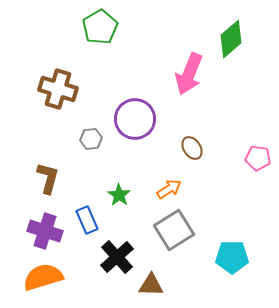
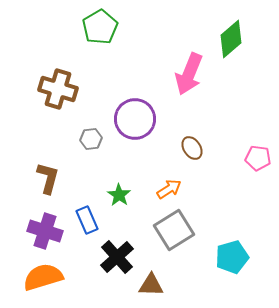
cyan pentagon: rotated 16 degrees counterclockwise
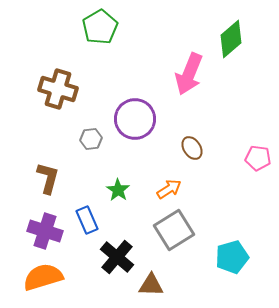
green star: moved 1 px left, 5 px up
black cross: rotated 8 degrees counterclockwise
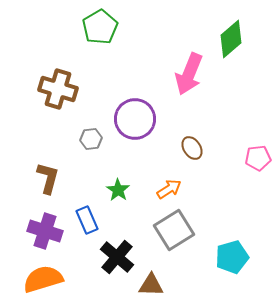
pink pentagon: rotated 15 degrees counterclockwise
orange semicircle: moved 2 px down
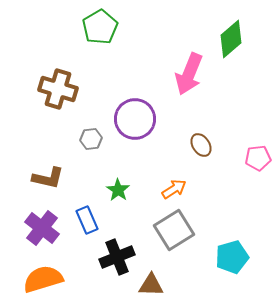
brown ellipse: moved 9 px right, 3 px up
brown L-shape: rotated 88 degrees clockwise
orange arrow: moved 5 px right
purple cross: moved 3 px left, 3 px up; rotated 20 degrees clockwise
black cross: rotated 28 degrees clockwise
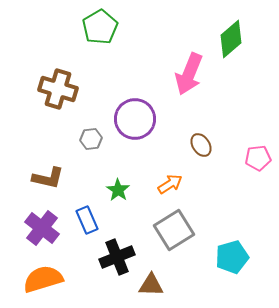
orange arrow: moved 4 px left, 5 px up
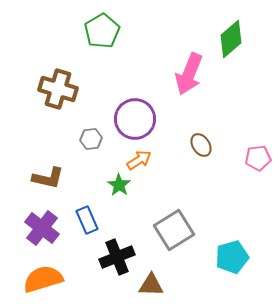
green pentagon: moved 2 px right, 4 px down
orange arrow: moved 31 px left, 24 px up
green star: moved 1 px right, 5 px up
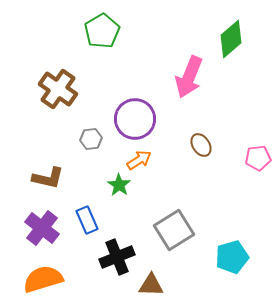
pink arrow: moved 3 px down
brown cross: rotated 18 degrees clockwise
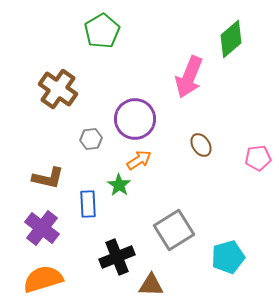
blue rectangle: moved 1 px right, 16 px up; rotated 20 degrees clockwise
cyan pentagon: moved 4 px left
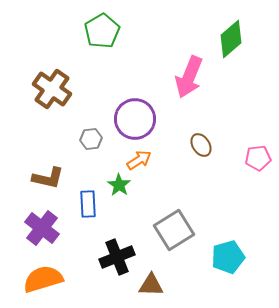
brown cross: moved 6 px left
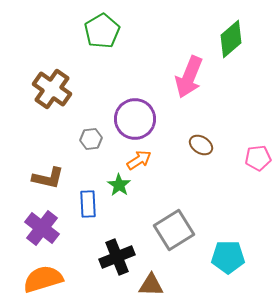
brown ellipse: rotated 25 degrees counterclockwise
cyan pentagon: rotated 16 degrees clockwise
